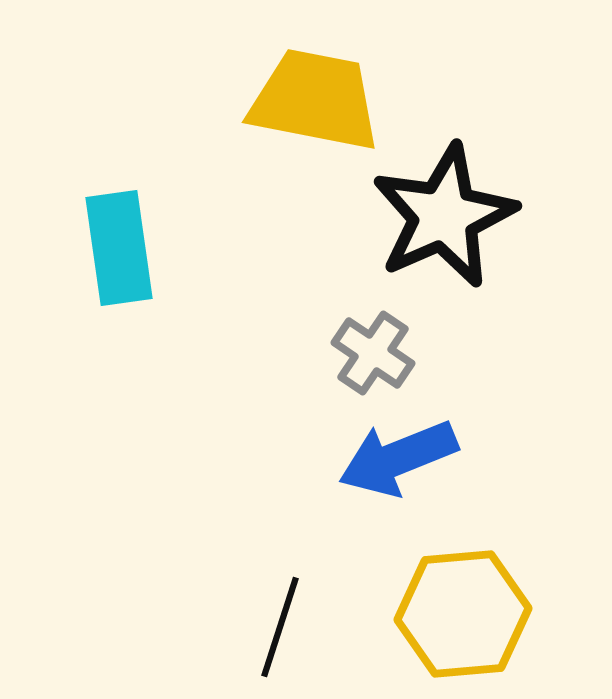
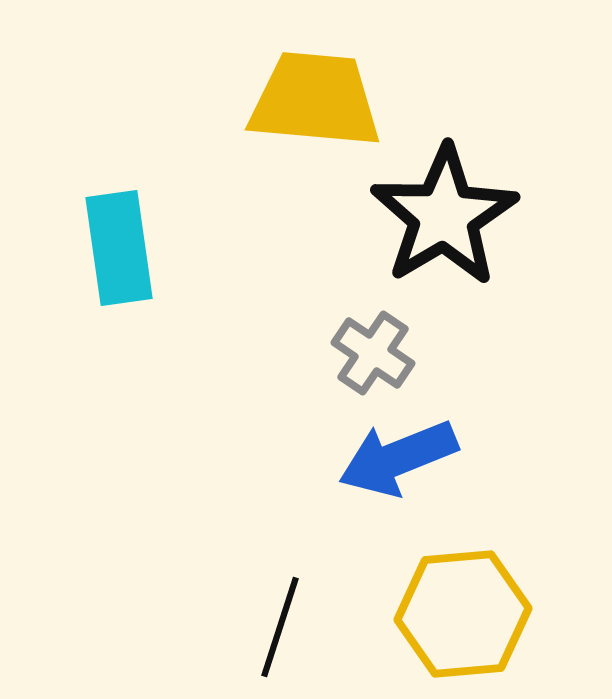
yellow trapezoid: rotated 6 degrees counterclockwise
black star: rotated 7 degrees counterclockwise
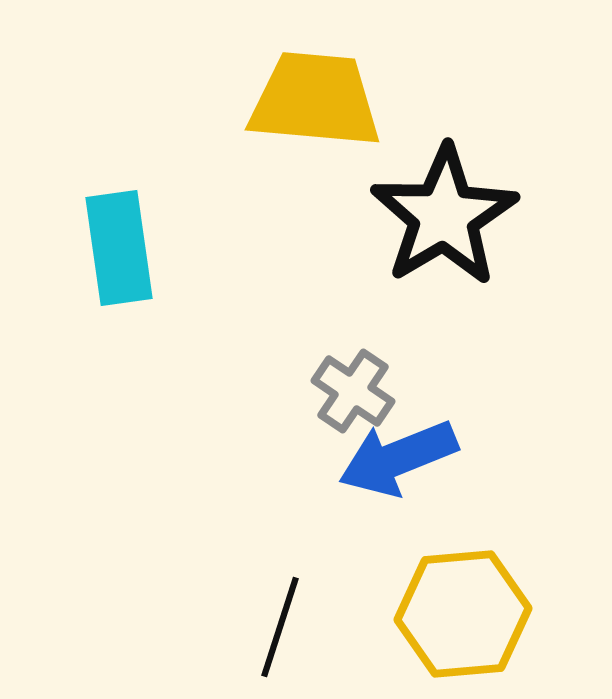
gray cross: moved 20 px left, 38 px down
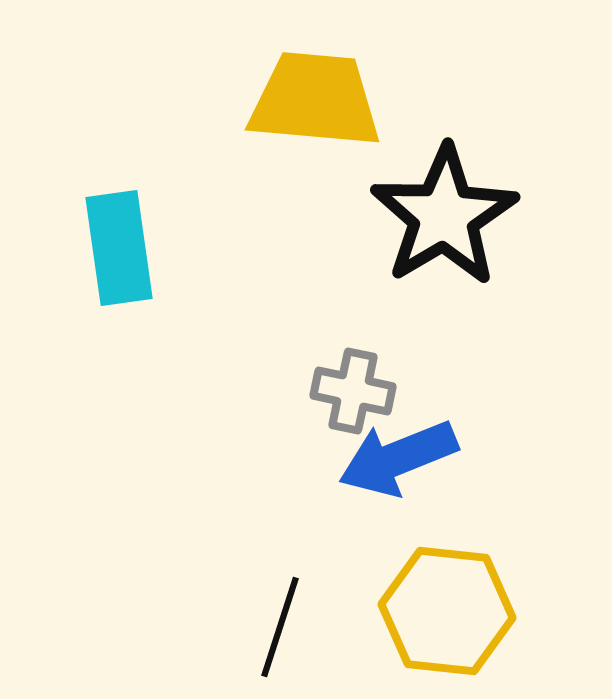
gray cross: rotated 22 degrees counterclockwise
yellow hexagon: moved 16 px left, 3 px up; rotated 11 degrees clockwise
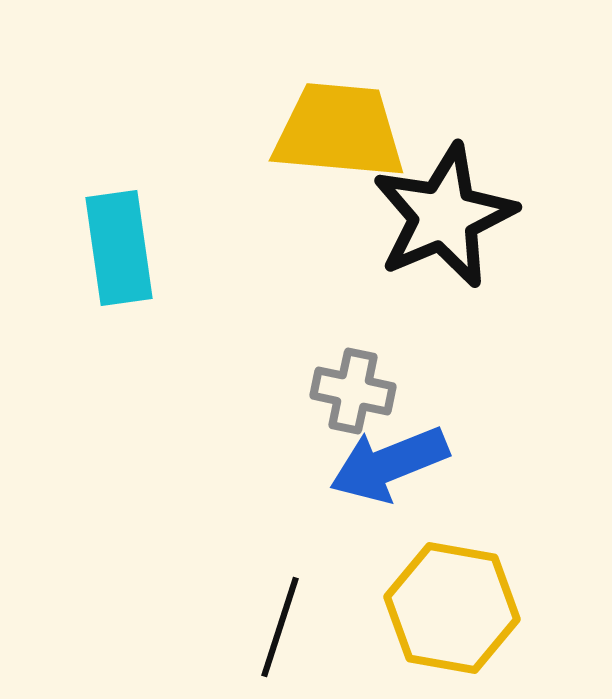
yellow trapezoid: moved 24 px right, 31 px down
black star: rotated 8 degrees clockwise
blue arrow: moved 9 px left, 6 px down
yellow hexagon: moved 5 px right, 3 px up; rotated 4 degrees clockwise
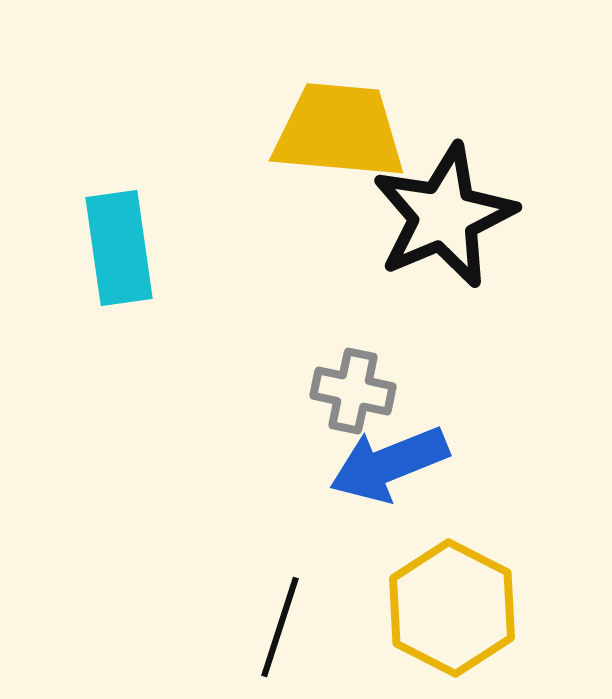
yellow hexagon: rotated 17 degrees clockwise
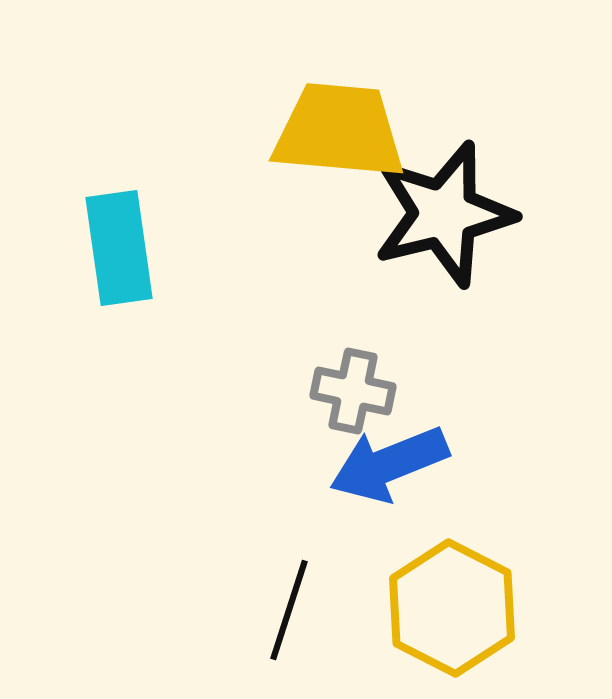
black star: moved 2 px up; rotated 9 degrees clockwise
black line: moved 9 px right, 17 px up
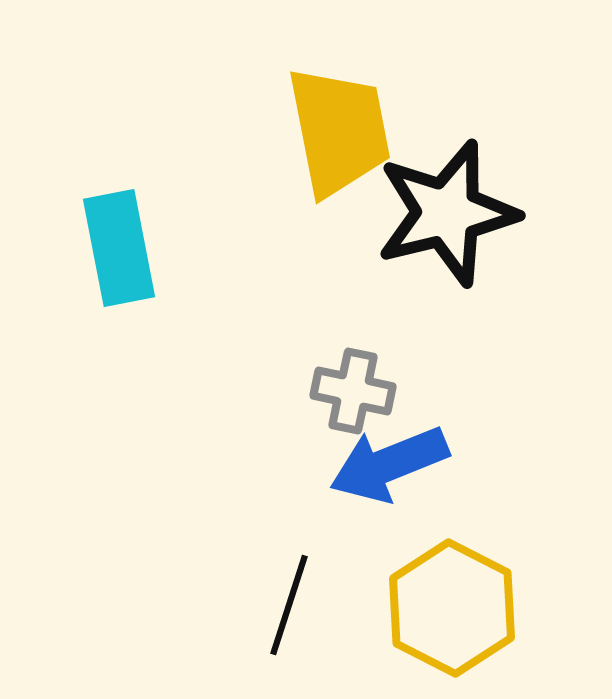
yellow trapezoid: rotated 74 degrees clockwise
black star: moved 3 px right, 1 px up
cyan rectangle: rotated 3 degrees counterclockwise
black line: moved 5 px up
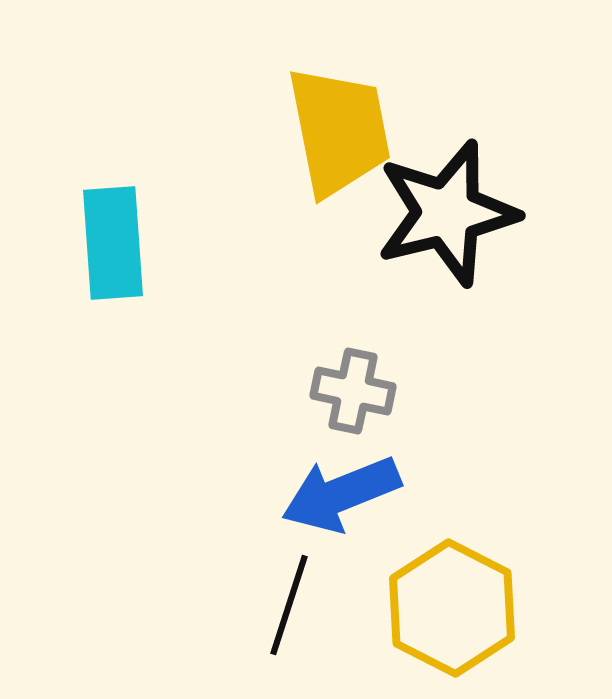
cyan rectangle: moved 6 px left, 5 px up; rotated 7 degrees clockwise
blue arrow: moved 48 px left, 30 px down
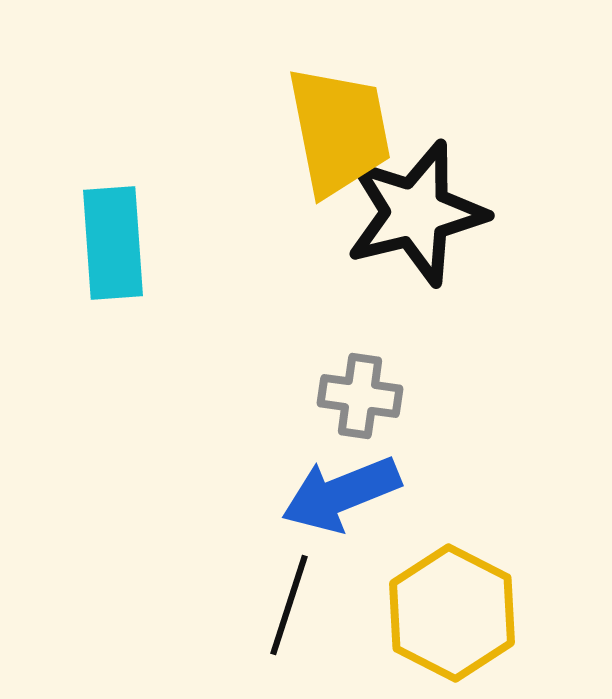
black star: moved 31 px left
gray cross: moved 7 px right, 5 px down; rotated 4 degrees counterclockwise
yellow hexagon: moved 5 px down
